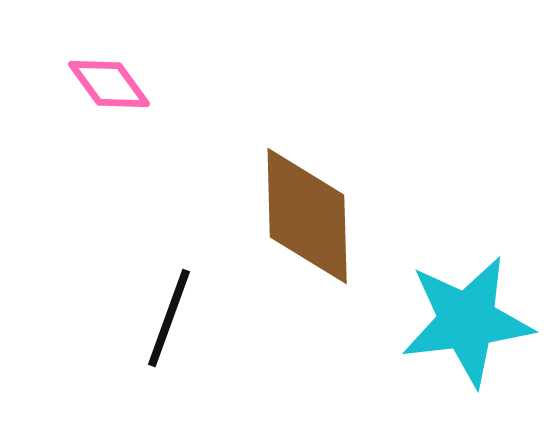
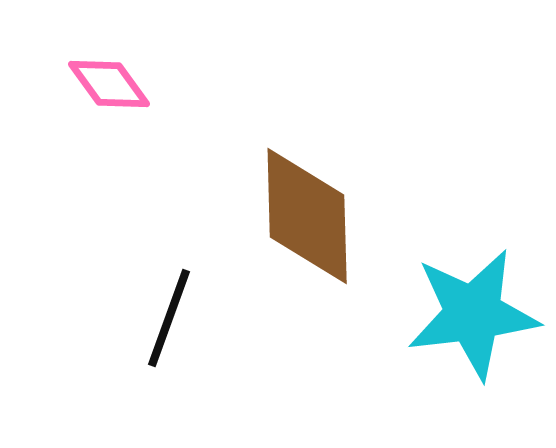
cyan star: moved 6 px right, 7 px up
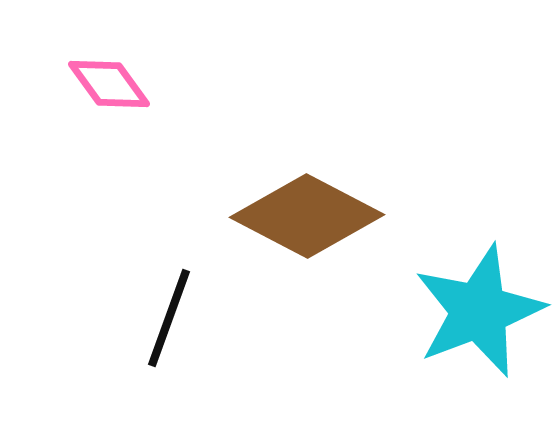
brown diamond: rotated 61 degrees counterclockwise
cyan star: moved 6 px right, 3 px up; rotated 14 degrees counterclockwise
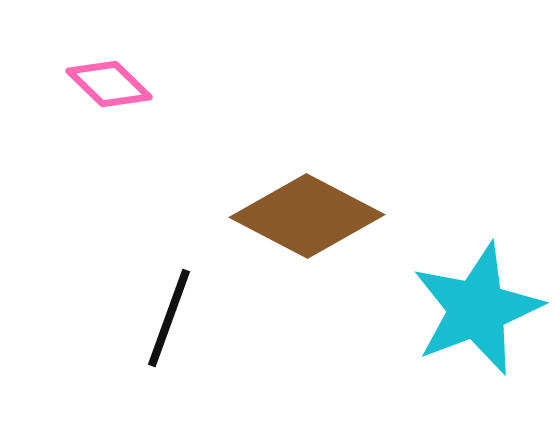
pink diamond: rotated 10 degrees counterclockwise
cyan star: moved 2 px left, 2 px up
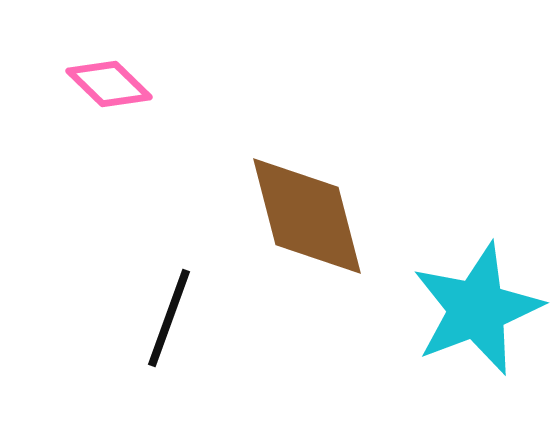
brown diamond: rotated 48 degrees clockwise
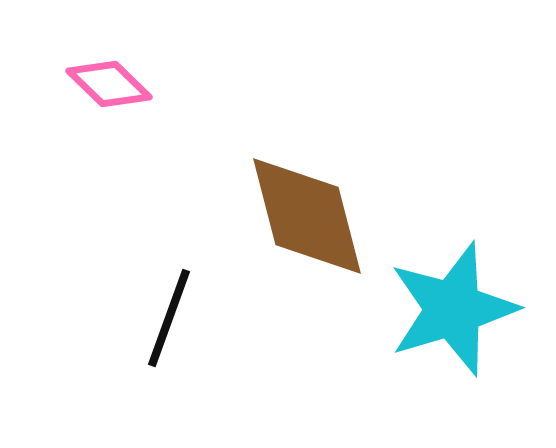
cyan star: moved 24 px left; rotated 4 degrees clockwise
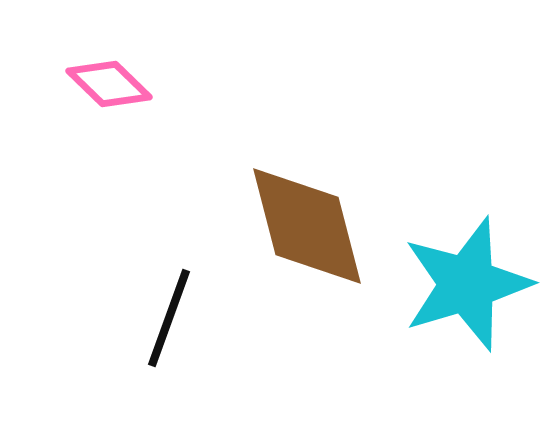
brown diamond: moved 10 px down
cyan star: moved 14 px right, 25 px up
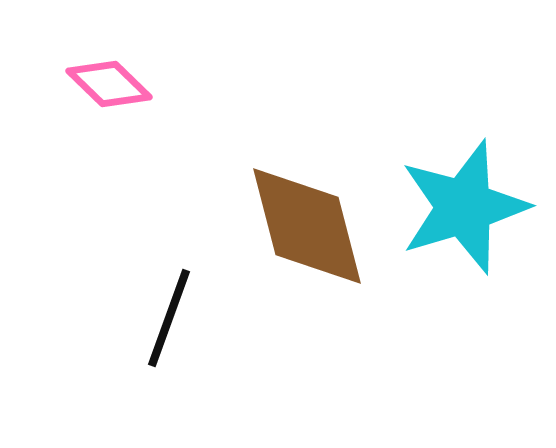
cyan star: moved 3 px left, 77 px up
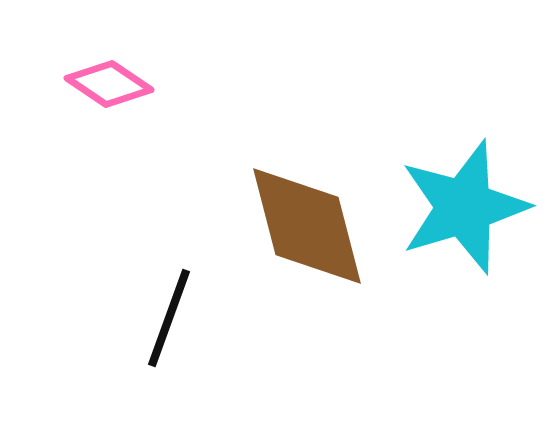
pink diamond: rotated 10 degrees counterclockwise
